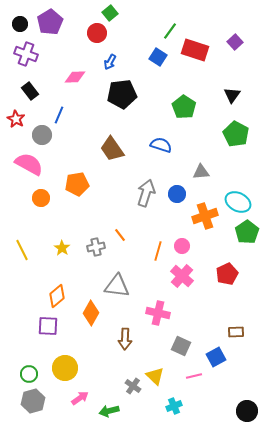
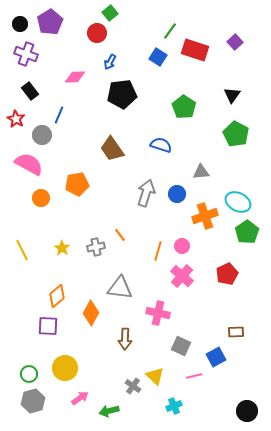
gray triangle at (117, 286): moved 3 px right, 2 px down
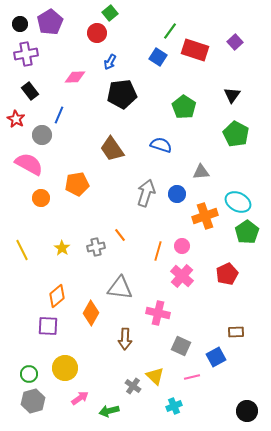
purple cross at (26, 54): rotated 30 degrees counterclockwise
pink line at (194, 376): moved 2 px left, 1 px down
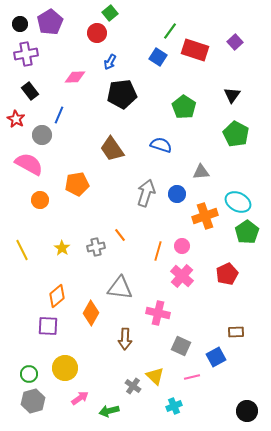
orange circle at (41, 198): moved 1 px left, 2 px down
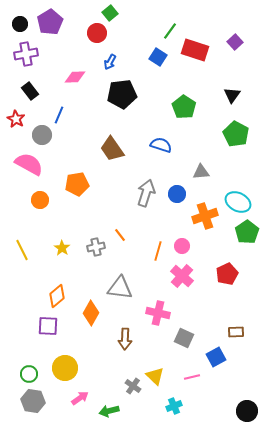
gray square at (181, 346): moved 3 px right, 8 px up
gray hexagon at (33, 401): rotated 25 degrees clockwise
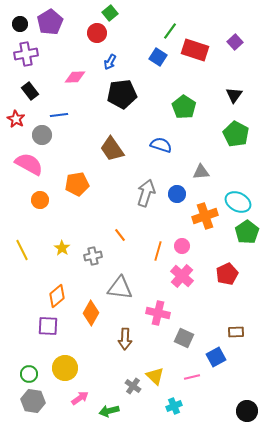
black triangle at (232, 95): moved 2 px right
blue line at (59, 115): rotated 60 degrees clockwise
gray cross at (96, 247): moved 3 px left, 9 px down
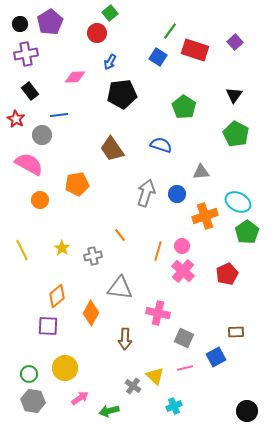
pink cross at (182, 276): moved 1 px right, 5 px up
pink line at (192, 377): moved 7 px left, 9 px up
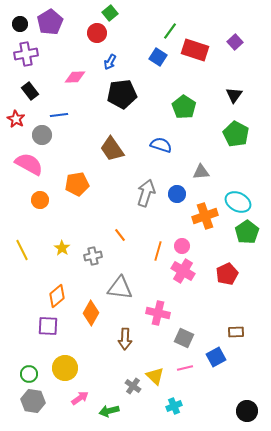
pink cross at (183, 271): rotated 10 degrees counterclockwise
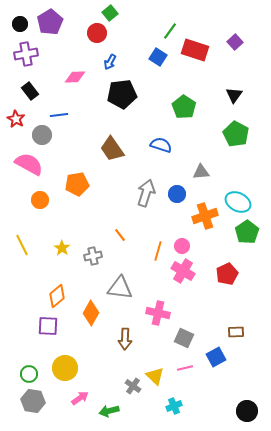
yellow line at (22, 250): moved 5 px up
